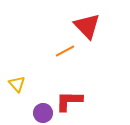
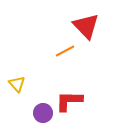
red triangle: moved 1 px left
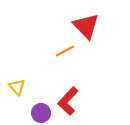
yellow triangle: moved 3 px down
red L-shape: moved 1 px left; rotated 48 degrees counterclockwise
purple circle: moved 2 px left
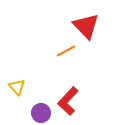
orange line: moved 1 px right
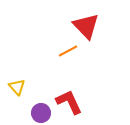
orange line: moved 2 px right
red L-shape: moved 1 px right, 1 px down; rotated 112 degrees clockwise
